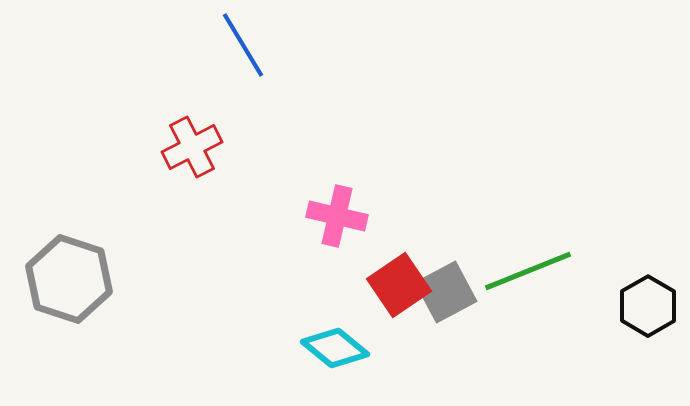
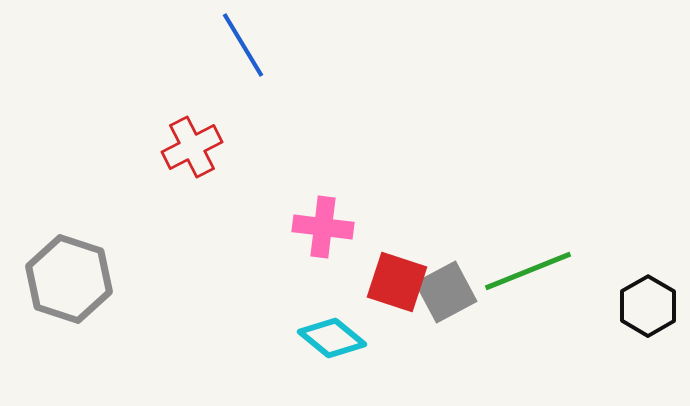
pink cross: moved 14 px left, 11 px down; rotated 6 degrees counterclockwise
red square: moved 2 px left, 3 px up; rotated 38 degrees counterclockwise
cyan diamond: moved 3 px left, 10 px up
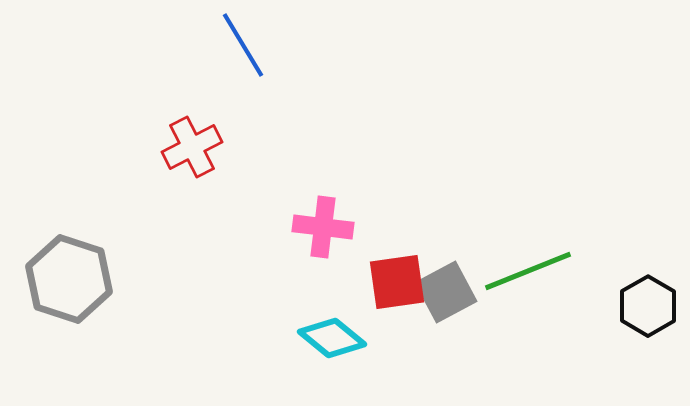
red square: rotated 26 degrees counterclockwise
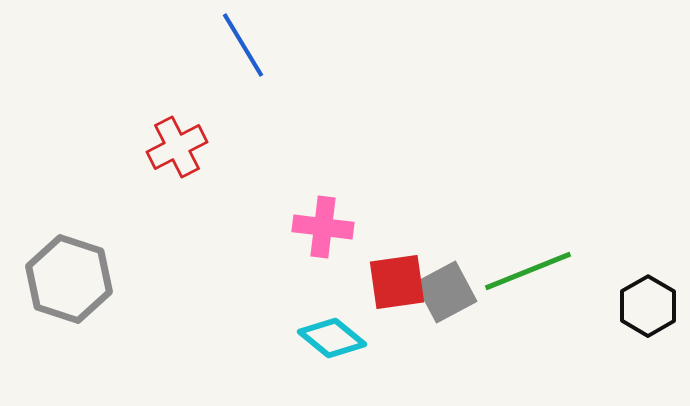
red cross: moved 15 px left
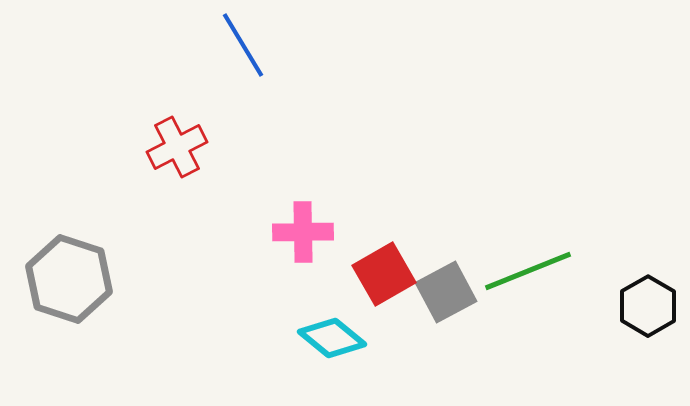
pink cross: moved 20 px left, 5 px down; rotated 8 degrees counterclockwise
red square: moved 13 px left, 8 px up; rotated 22 degrees counterclockwise
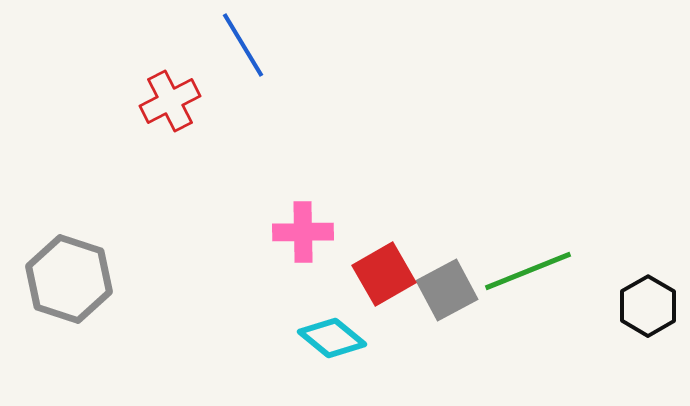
red cross: moved 7 px left, 46 px up
gray square: moved 1 px right, 2 px up
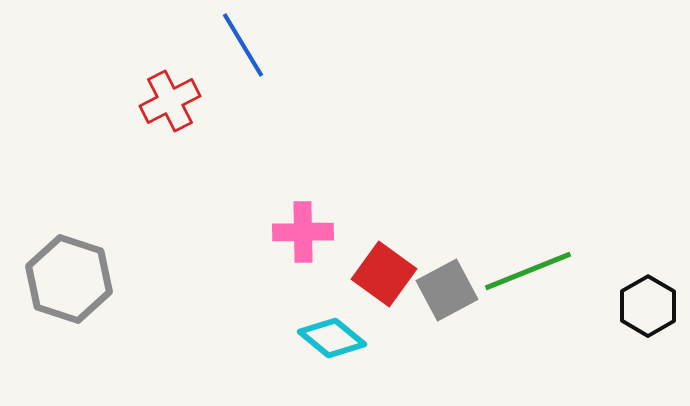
red square: rotated 24 degrees counterclockwise
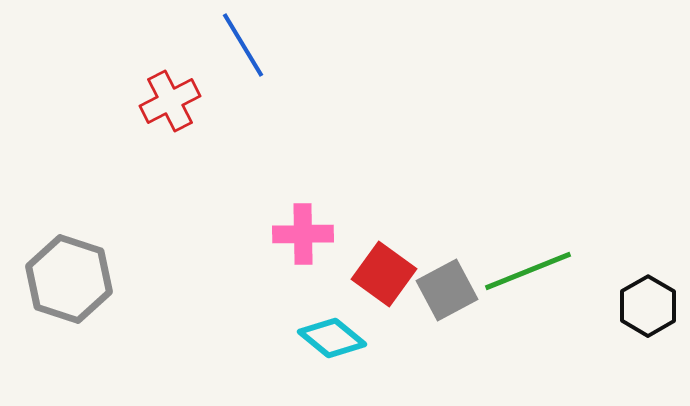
pink cross: moved 2 px down
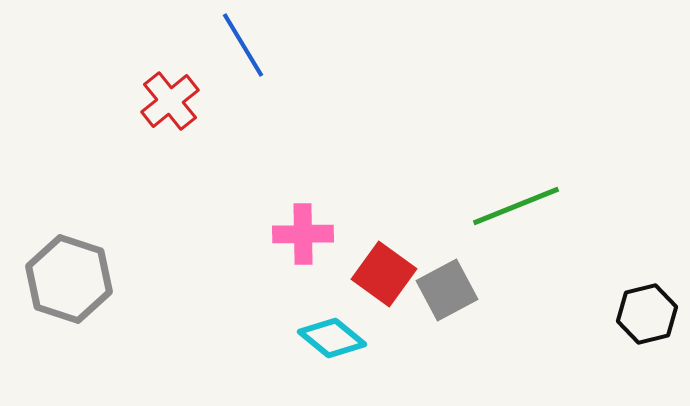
red cross: rotated 12 degrees counterclockwise
green line: moved 12 px left, 65 px up
black hexagon: moved 1 px left, 8 px down; rotated 16 degrees clockwise
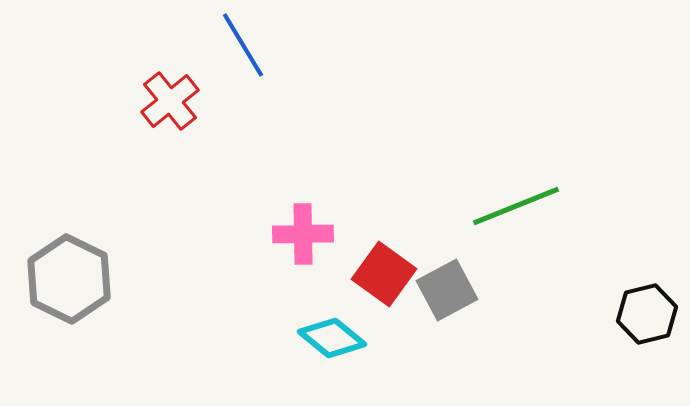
gray hexagon: rotated 8 degrees clockwise
